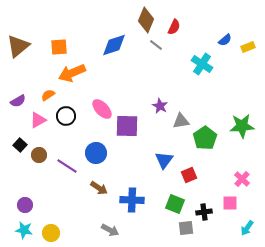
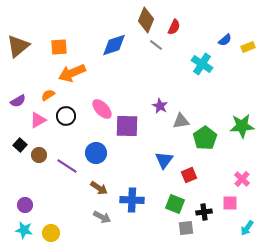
gray arrow: moved 8 px left, 13 px up
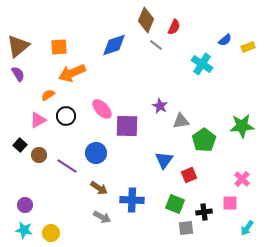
purple semicircle: moved 27 px up; rotated 91 degrees counterclockwise
green pentagon: moved 1 px left, 2 px down
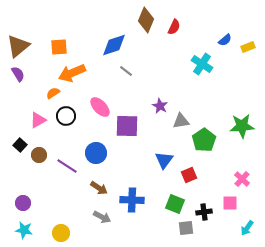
gray line: moved 30 px left, 26 px down
orange semicircle: moved 5 px right, 2 px up
pink ellipse: moved 2 px left, 2 px up
purple circle: moved 2 px left, 2 px up
yellow circle: moved 10 px right
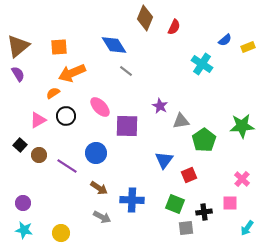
brown diamond: moved 1 px left, 2 px up
blue diamond: rotated 76 degrees clockwise
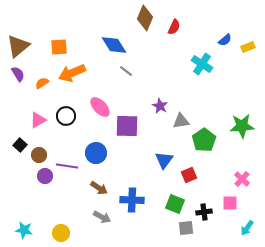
orange semicircle: moved 11 px left, 10 px up
purple line: rotated 25 degrees counterclockwise
purple circle: moved 22 px right, 27 px up
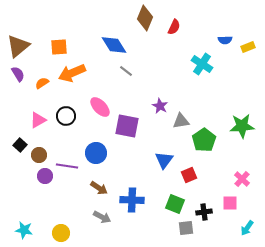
blue semicircle: rotated 40 degrees clockwise
purple square: rotated 10 degrees clockwise
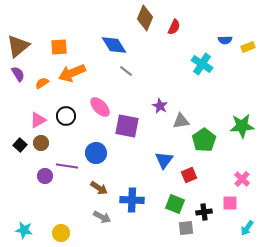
brown circle: moved 2 px right, 12 px up
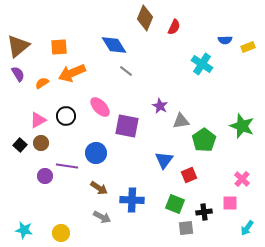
green star: rotated 25 degrees clockwise
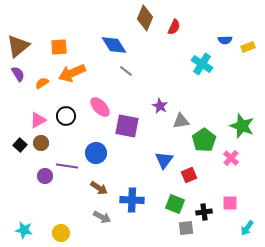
pink cross: moved 11 px left, 21 px up
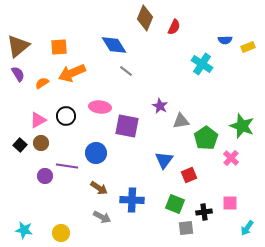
pink ellipse: rotated 40 degrees counterclockwise
green pentagon: moved 2 px right, 2 px up
